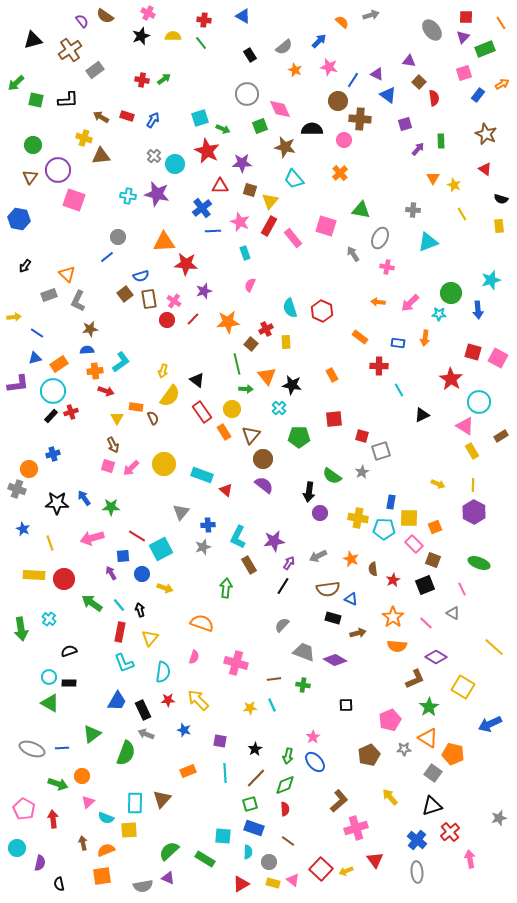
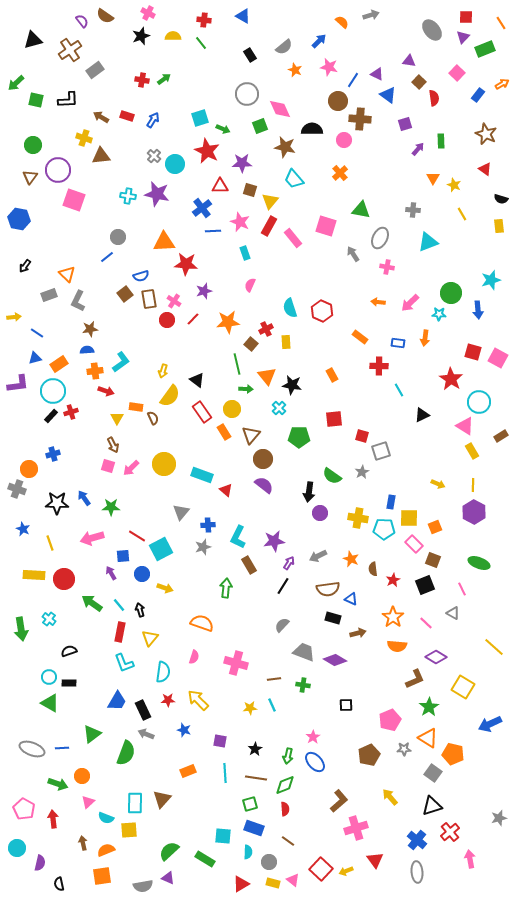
pink square at (464, 73): moved 7 px left; rotated 28 degrees counterclockwise
brown line at (256, 778): rotated 55 degrees clockwise
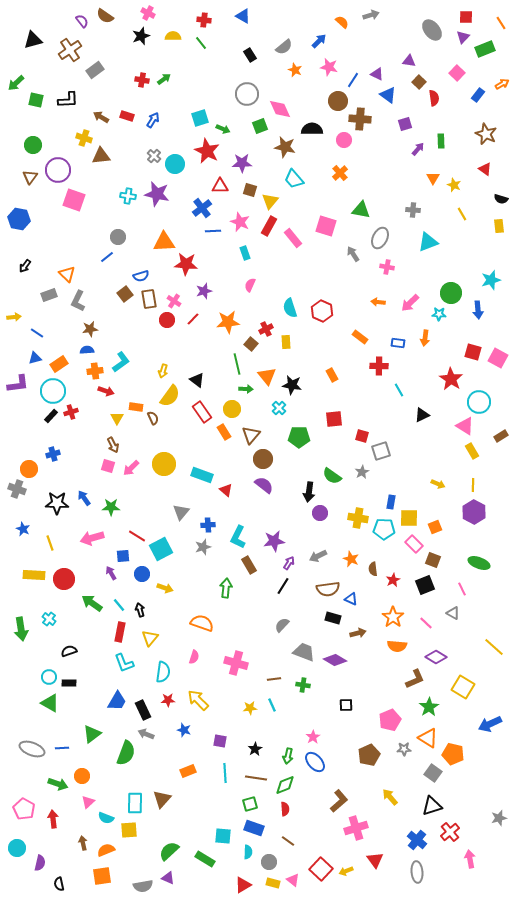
red triangle at (241, 884): moved 2 px right, 1 px down
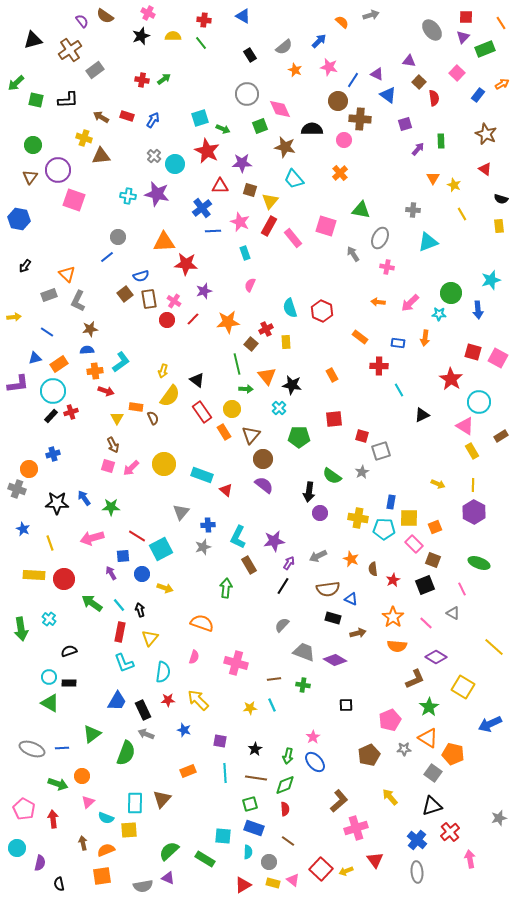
blue line at (37, 333): moved 10 px right, 1 px up
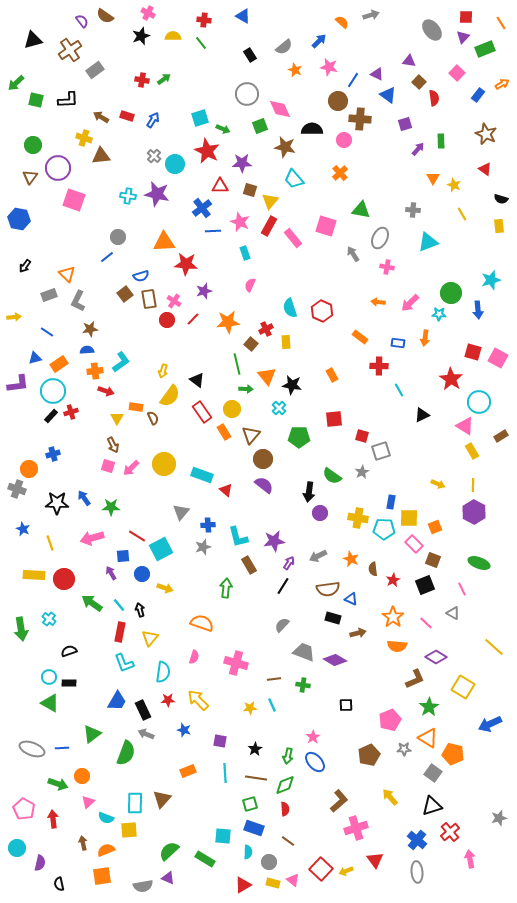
purple circle at (58, 170): moved 2 px up
cyan L-shape at (238, 537): rotated 40 degrees counterclockwise
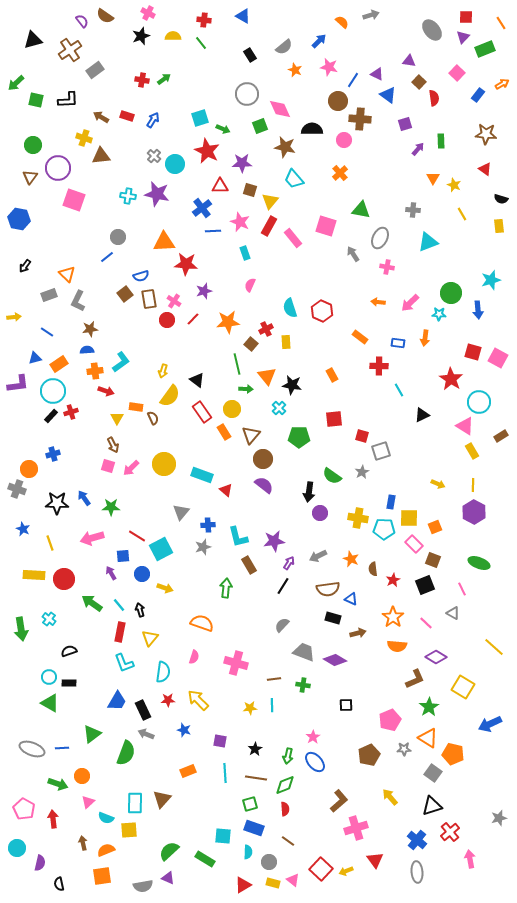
brown star at (486, 134): rotated 20 degrees counterclockwise
cyan line at (272, 705): rotated 24 degrees clockwise
